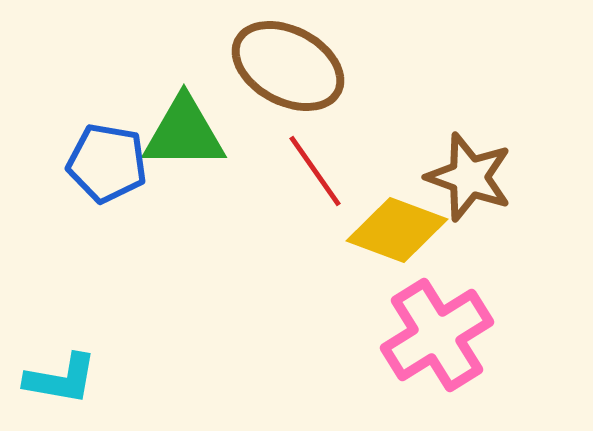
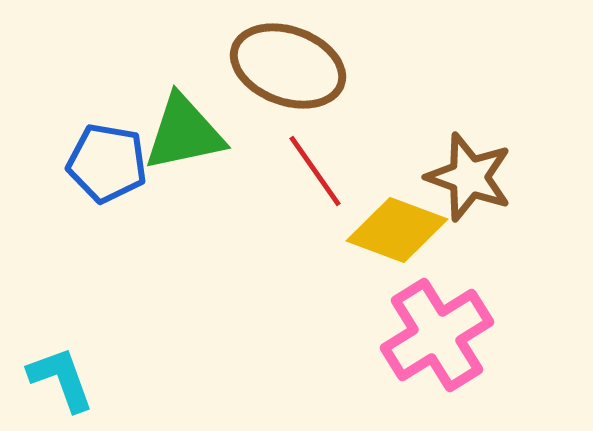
brown ellipse: rotated 8 degrees counterclockwise
green triangle: rotated 12 degrees counterclockwise
cyan L-shape: rotated 120 degrees counterclockwise
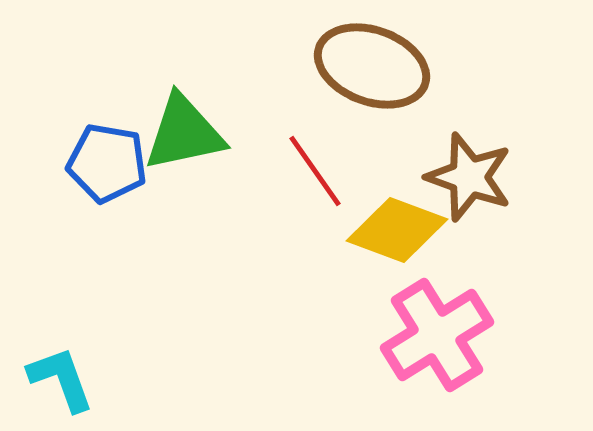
brown ellipse: moved 84 px right
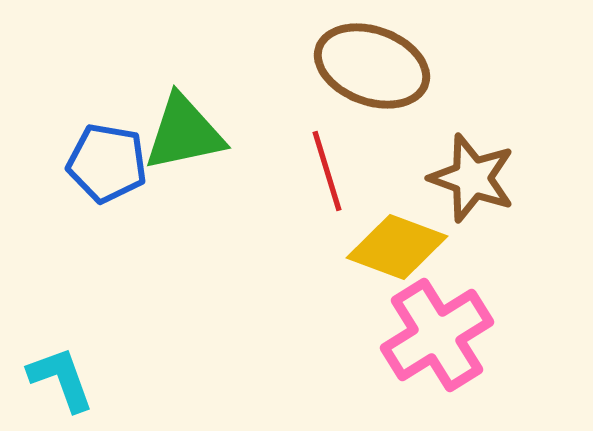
red line: moved 12 px right; rotated 18 degrees clockwise
brown star: moved 3 px right, 1 px down
yellow diamond: moved 17 px down
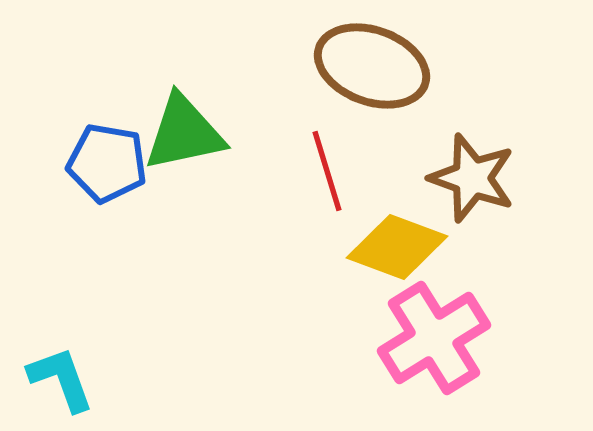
pink cross: moved 3 px left, 3 px down
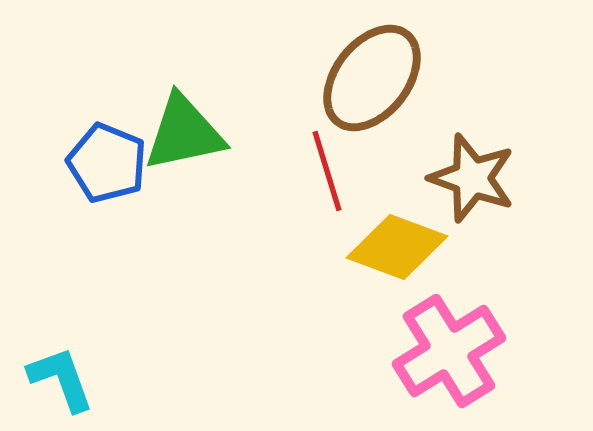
brown ellipse: moved 12 px down; rotated 72 degrees counterclockwise
blue pentagon: rotated 12 degrees clockwise
pink cross: moved 15 px right, 13 px down
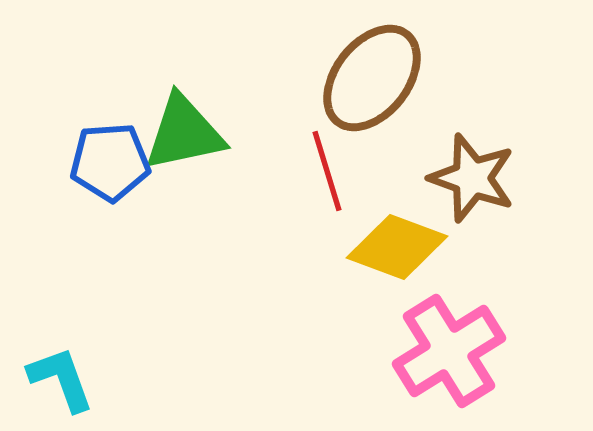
blue pentagon: moved 3 px right, 1 px up; rotated 26 degrees counterclockwise
